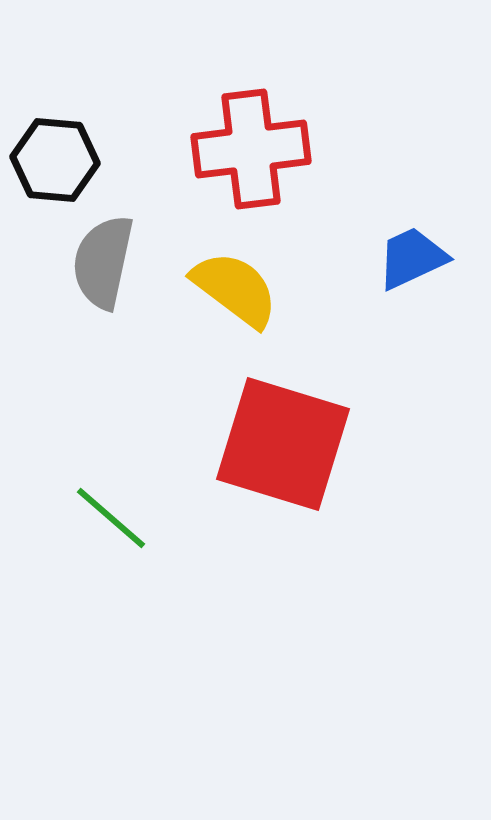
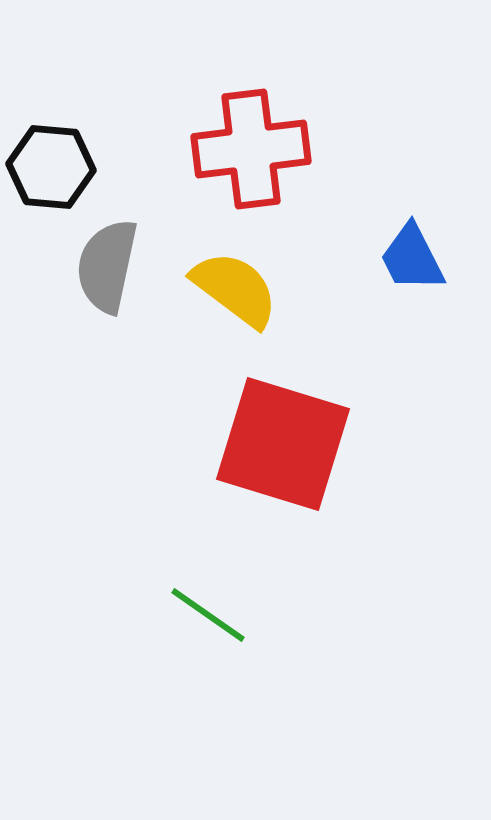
black hexagon: moved 4 px left, 7 px down
blue trapezoid: rotated 92 degrees counterclockwise
gray semicircle: moved 4 px right, 4 px down
green line: moved 97 px right, 97 px down; rotated 6 degrees counterclockwise
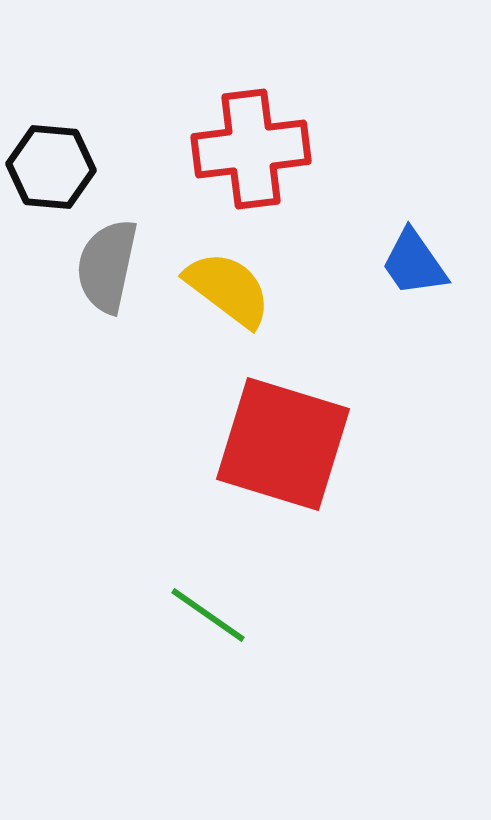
blue trapezoid: moved 2 px right, 5 px down; rotated 8 degrees counterclockwise
yellow semicircle: moved 7 px left
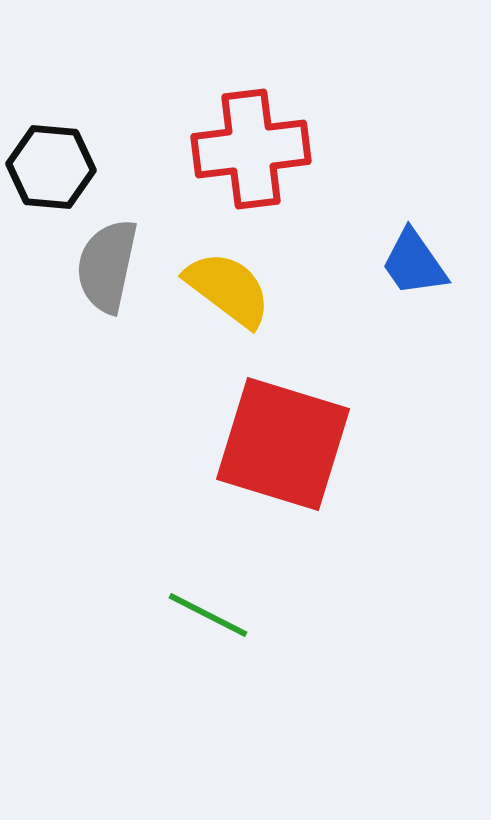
green line: rotated 8 degrees counterclockwise
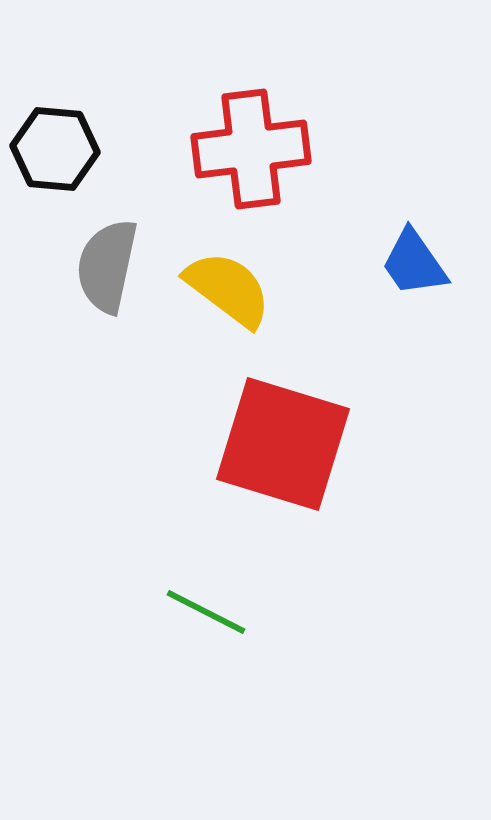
black hexagon: moved 4 px right, 18 px up
green line: moved 2 px left, 3 px up
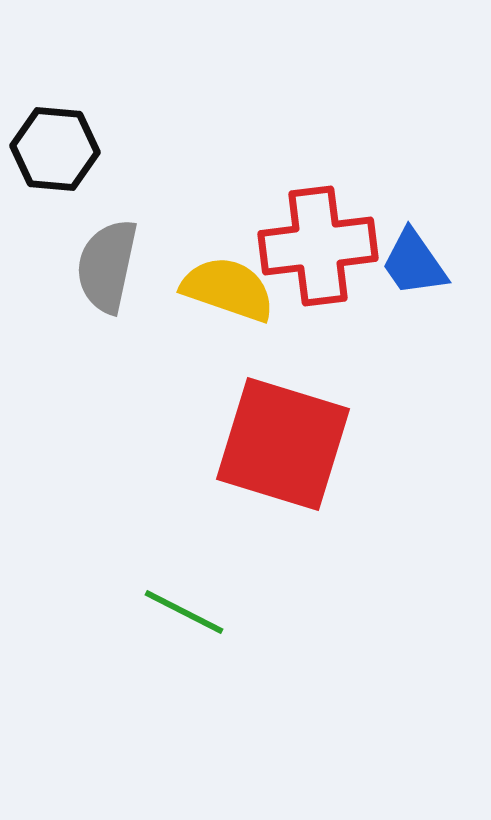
red cross: moved 67 px right, 97 px down
yellow semicircle: rotated 18 degrees counterclockwise
green line: moved 22 px left
